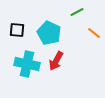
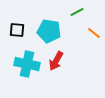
cyan pentagon: moved 2 px up; rotated 15 degrees counterclockwise
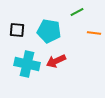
orange line: rotated 32 degrees counterclockwise
red arrow: rotated 36 degrees clockwise
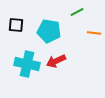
black square: moved 1 px left, 5 px up
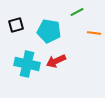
black square: rotated 21 degrees counterclockwise
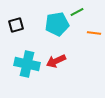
cyan pentagon: moved 8 px right, 7 px up; rotated 20 degrees counterclockwise
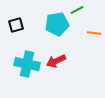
green line: moved 2 px up
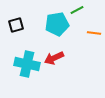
red arrow: moved 2 px left, 3 px up
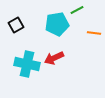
black square: rotated 14 degrees counterclockwise
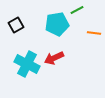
cyan cross: rotated 15 degrees clockwise
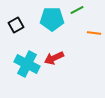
cyan pentagon: moved 5 px left, 5 px up; rotated 10 degrees clockwise
